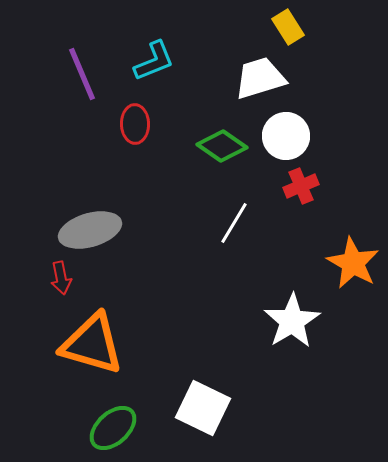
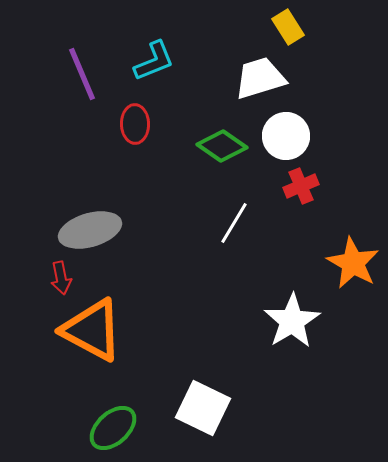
orange triangle: moved 14 px up; rotated 12 degrees clockwise
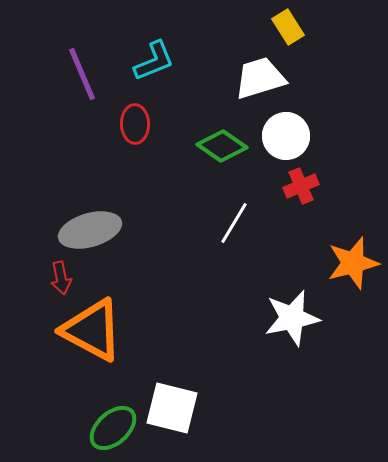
orange star: rotated 28 degrees clockwise
white star: moved 3 px up; rotated 20 degrees clockwise
white square: moved 31 px left; rotated 12 degrees counterclockwise
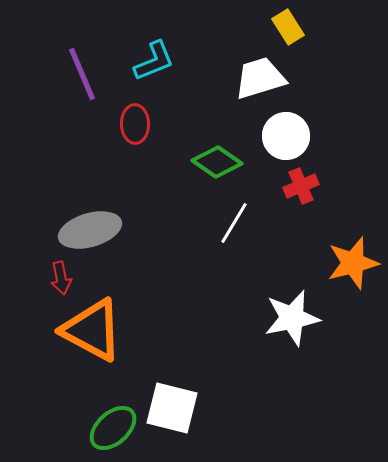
green diamond: moved 5 px left, 16 px down
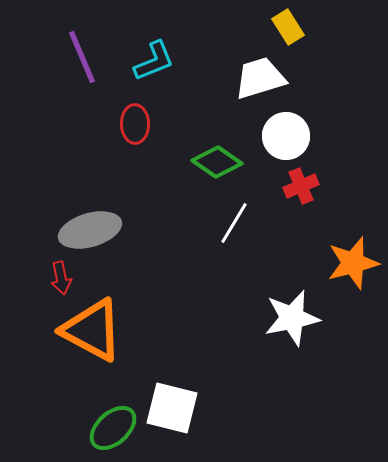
purple line: moved 17 px up
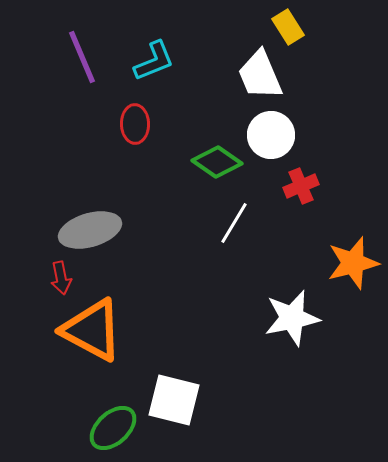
white trapezoid: moved 3 px up; rotated 96 degrees counterclockwise
white circle: moved 15 px left, 1 px up
white square: moved 2 px right, 8 px up
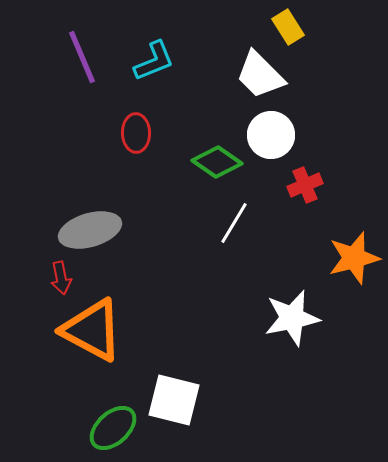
white trapezoid: rotated 22 degrees counterclockwise
red ellipse: moved 1 px right, 9 px down
red cross: moved 4 px right, 1 px up
orange star: moved 1 px right, 5 px up
